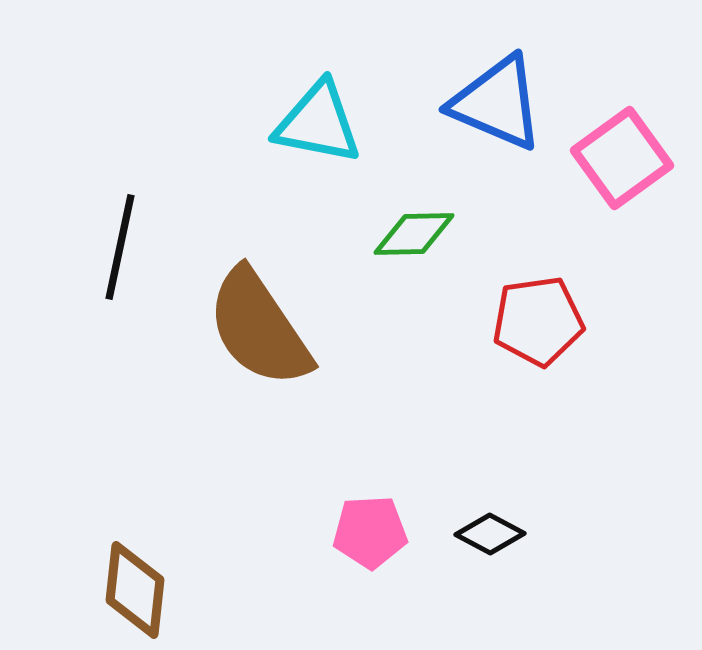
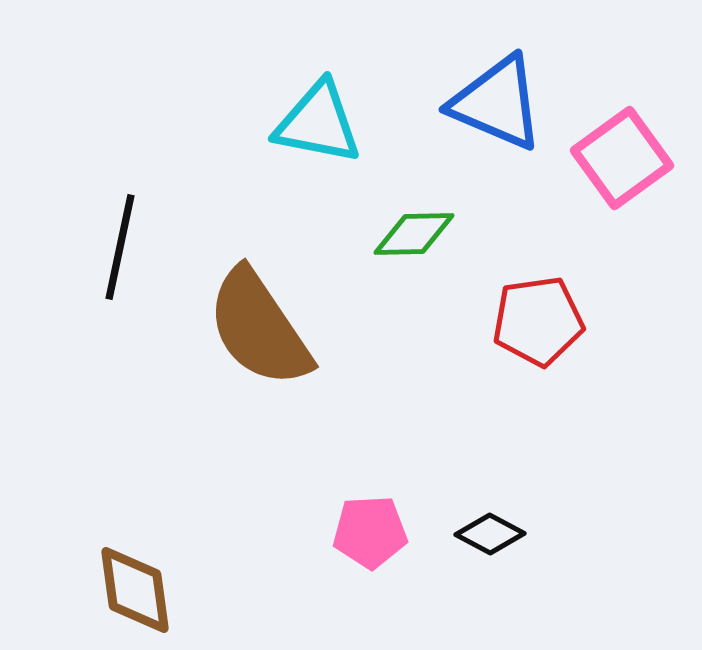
brown diamond: rotated 14 degrees counterclockwise
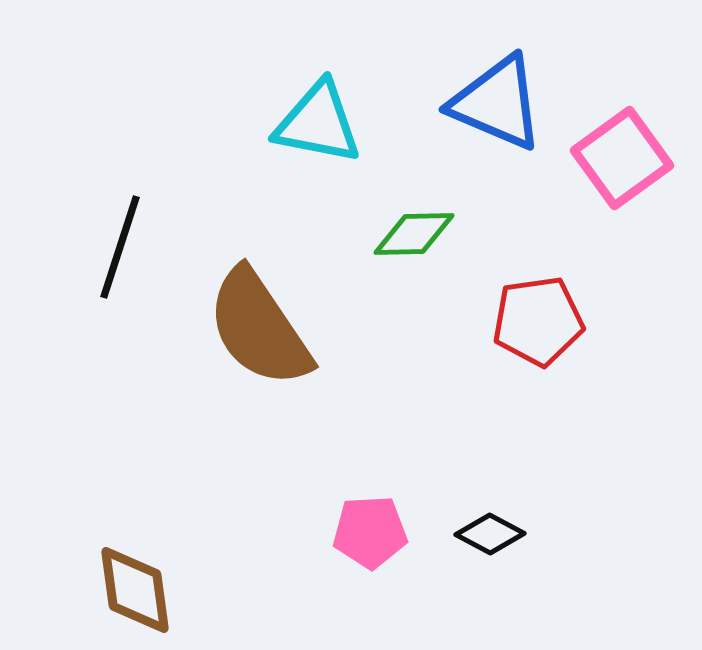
black line: rotated 6 degrees clockwise
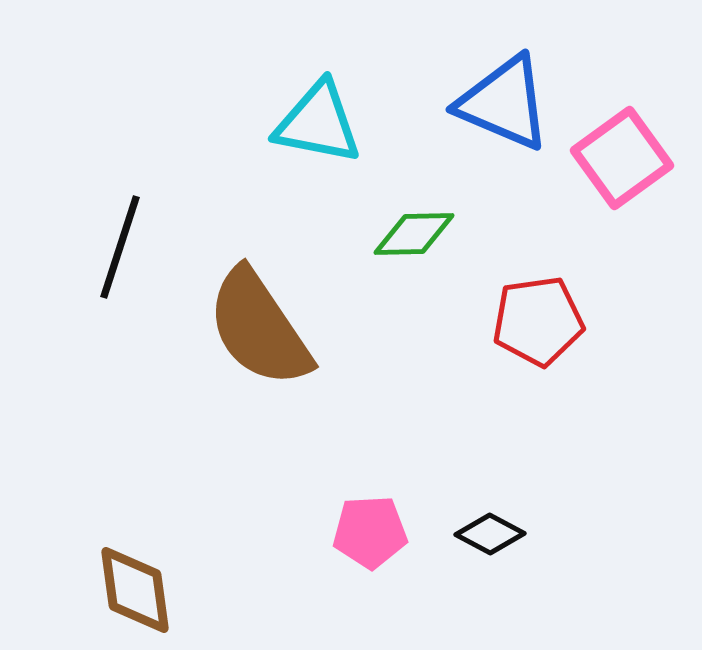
blue triangle: moved 7 px right
